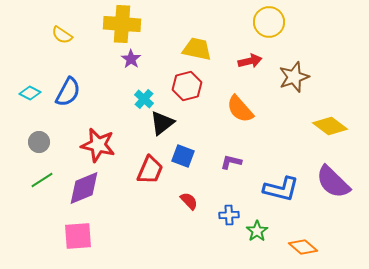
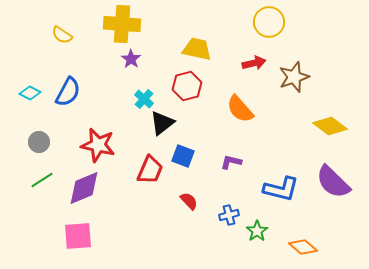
red arrow: moved 4 px right, 2 px down
blue cross: rotated 12 degrees counterclockwise
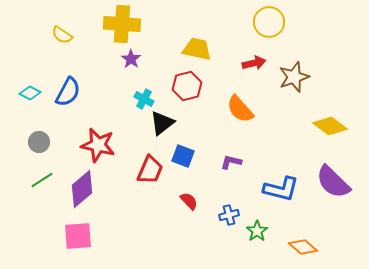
cyan cross: rotated 12 degrees counterclockwise
purple diamond: moved 2 px left, 1 px down; rotated 18 degrees counterclockwise
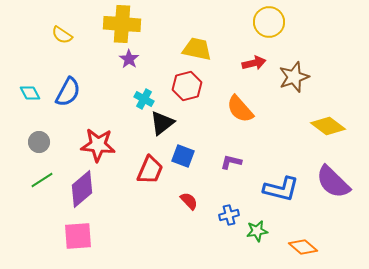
purple star: moved 2 px left
cyan diamond: rotated 35 degrees clockwise
yellow diamond: moved 2 px left
red star: rotated 8 degrees counterclockwise
green star: rotated 25 degrees clockwise
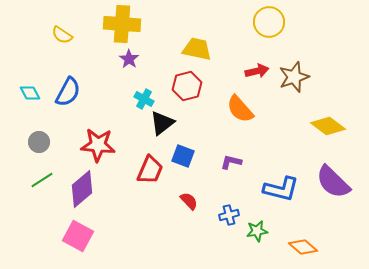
red arrow: moved 3 px right, 8 px down
pink square: rotated 32 degrees clockwise
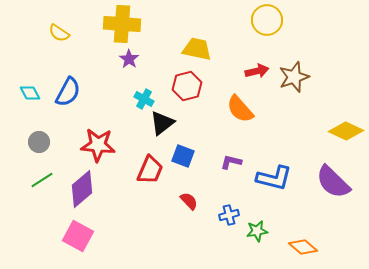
yellow circle: moved 2 px left, 2 px up
yellow semicircle: moved 3 px left, 2 px up
yellow diamond: moved 18 px right, 5 px down; rotated 12 degrees counterclockwise
blue L-shape: moved 7 px left, 11 px up
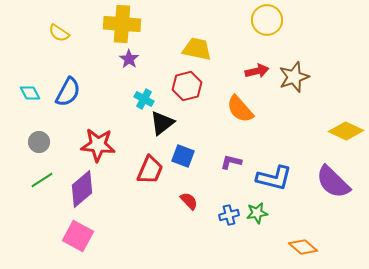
green star: moved 18 px up
